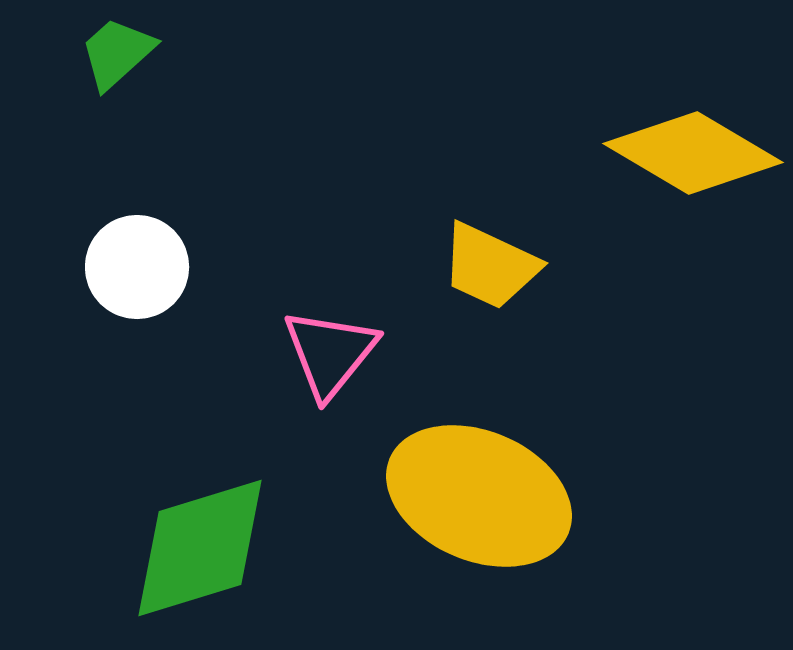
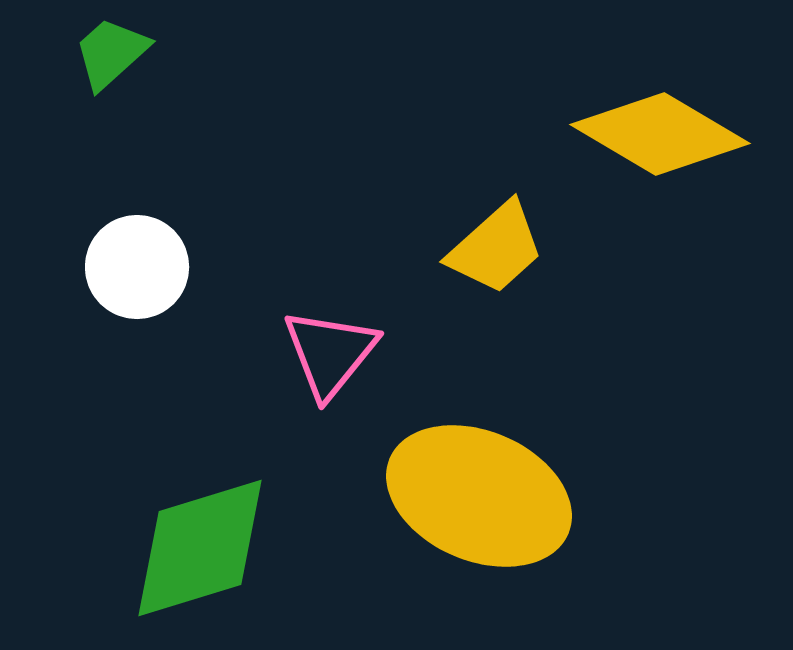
green trapezoid: moved 6 px left
yellow diamond: moved 33 px left, 19 px up
yellow trapezoid: moved 6 px right, 18 px up; rotated 67 degrees counterclockwise
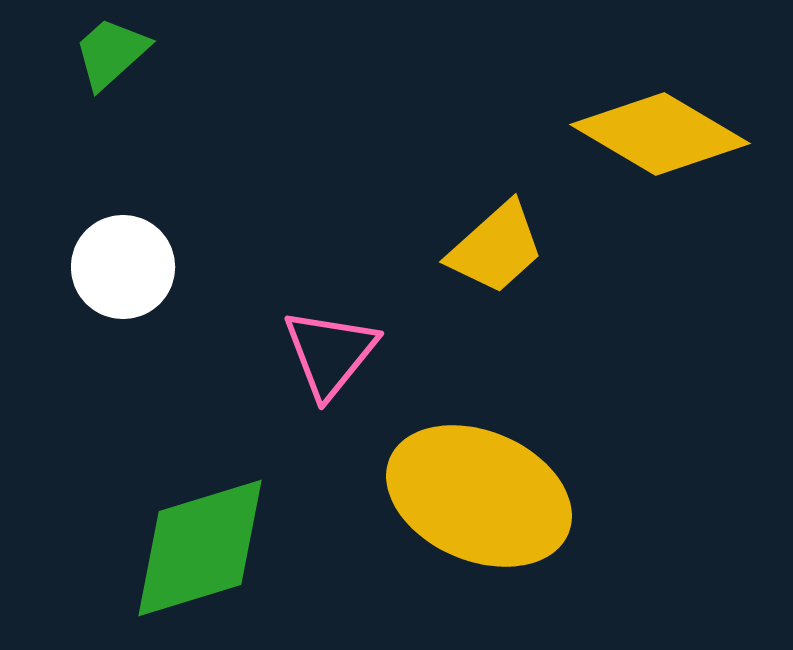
white circle: moved 14 px left
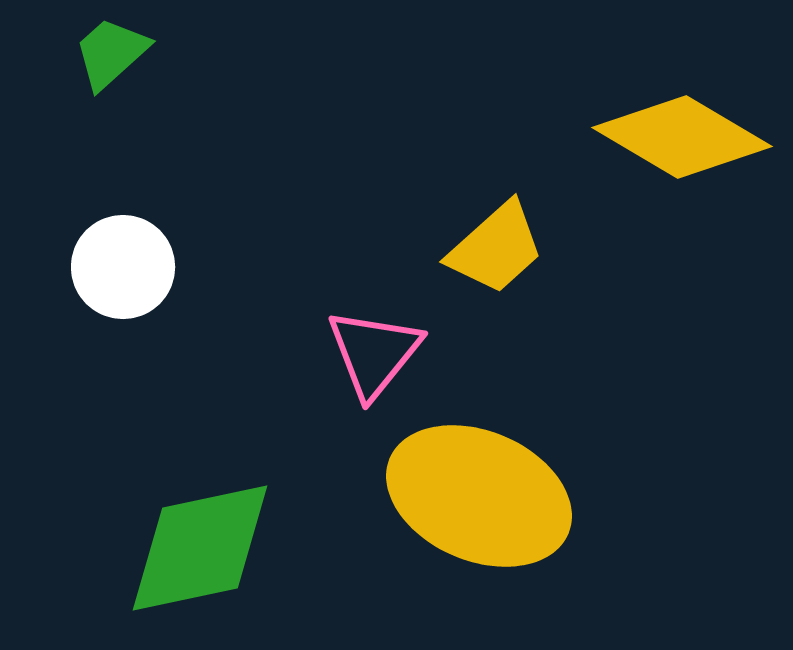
yellow diamond: moved 22 px right, 3 px down
pink triangle: moved 44 px right
green diamond: rotated 5 degrees clockwise
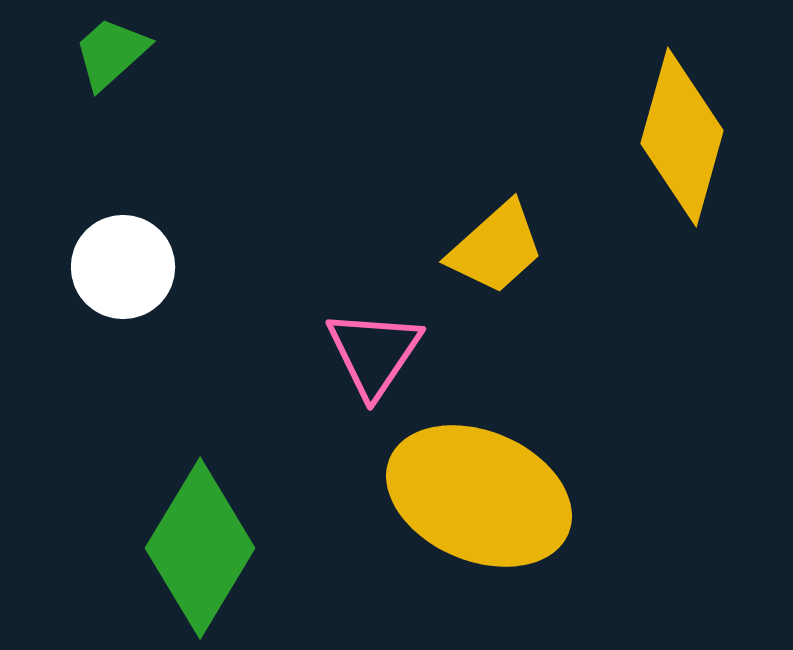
yellow diamond: rotated 75 degrees clockwise
pink triangle: rotated 5 degrees counterclockwise
green diamond: rotated 47 degrees counterclockwise
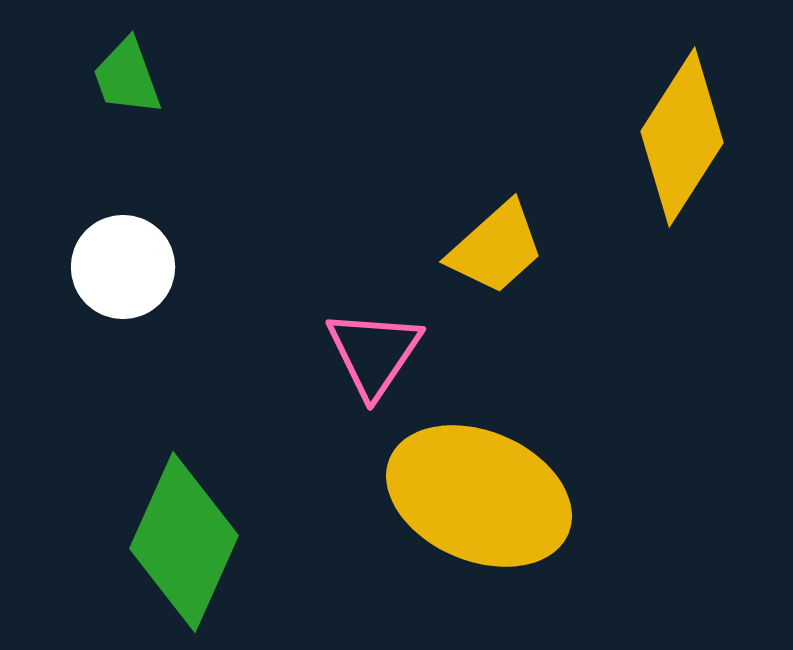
green trapezoid: moved 16 px right, 24 px down; rotated 68 degrees counterclockwise
yellow diamond: rotated 17 degrees clockwise
green diamond: moved 16 px left, 6 px up; rotated 7 degrees counterclockwise
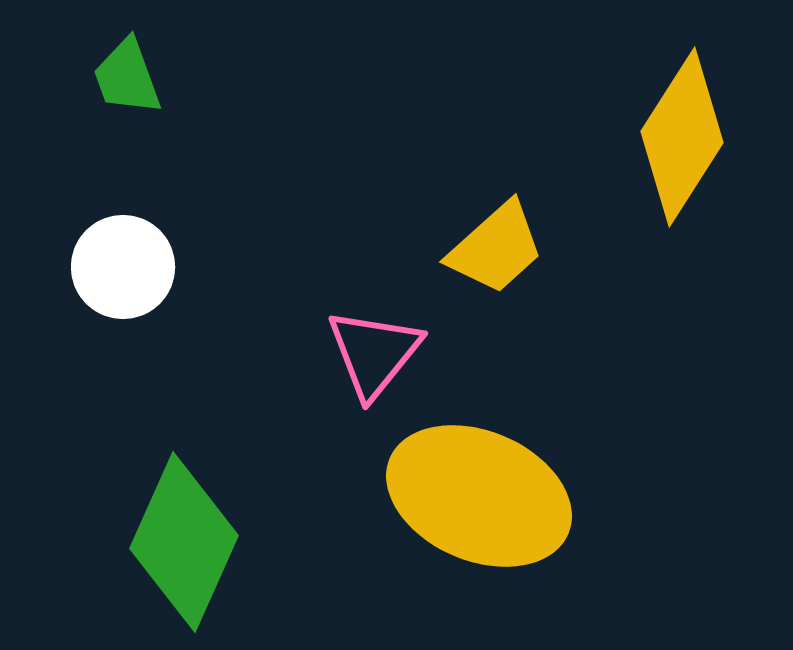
pink triangle: rotated 5 degrees clockwise
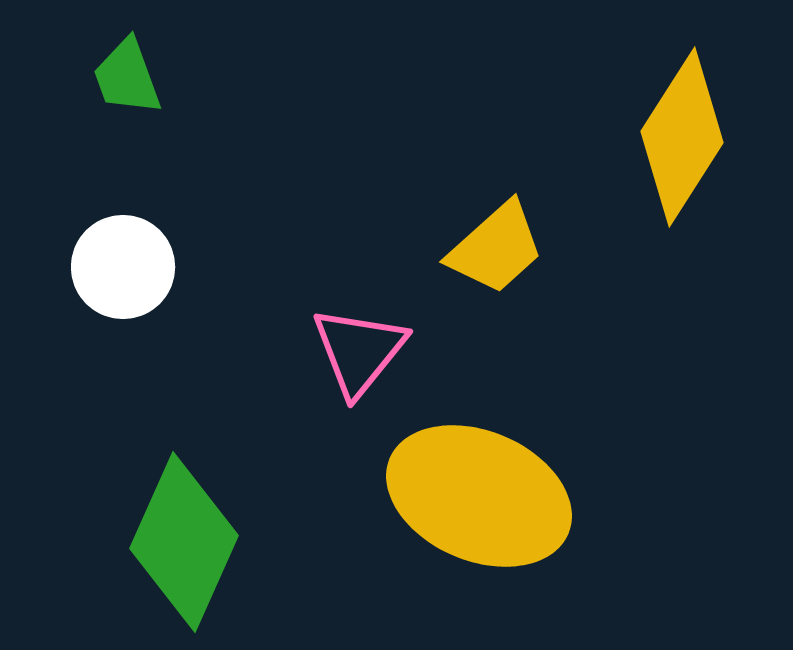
pink triangle: moved 15 px left, 2 px up
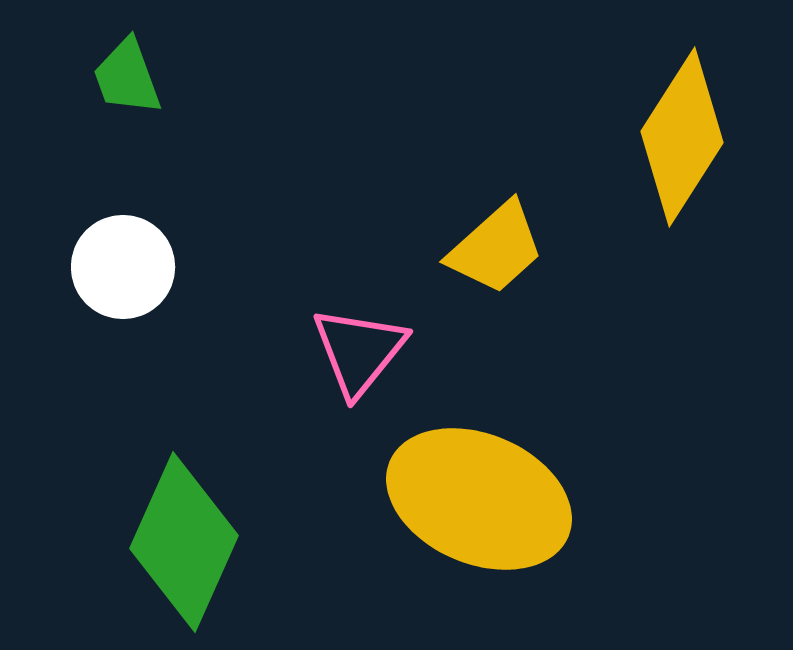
yellow ellipse: moved 3 px down
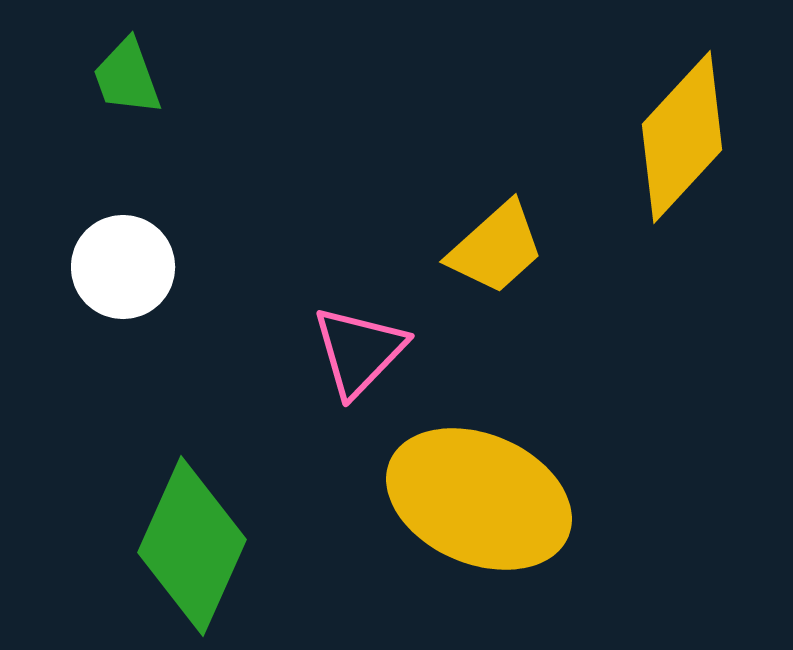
yellow diamond: rotated 10 degrees clockwise
pink triangle: rotated 5 degrees clockwise
green diamond: moved 8 px right, 4 px down
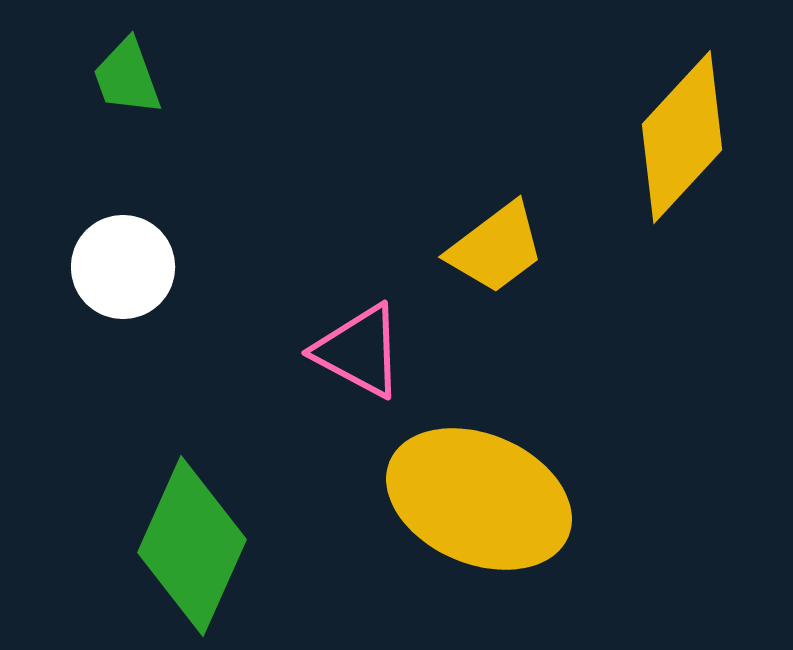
yellow trapezoid: rotated 5 degrees clockwise
pink triangle: rotated 46 degrees counterclockwise
